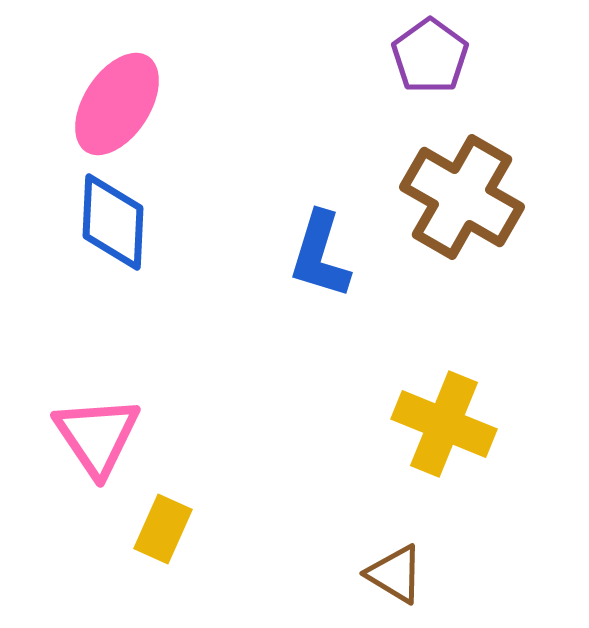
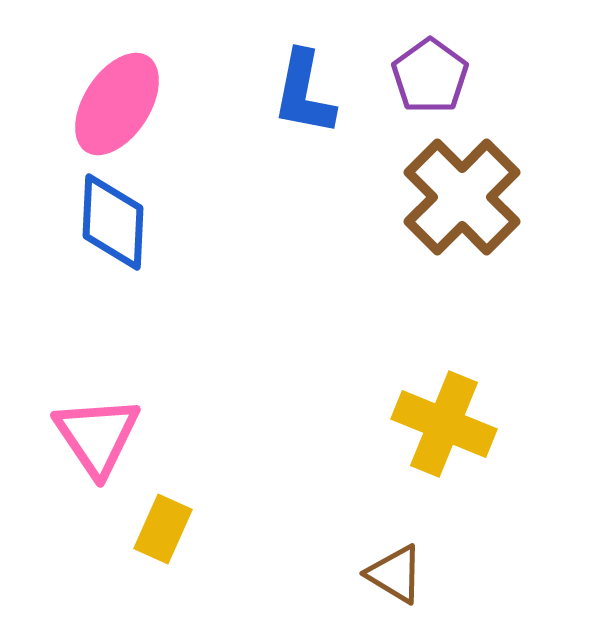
purple pentagon: moved 20 px down
brown cross: rotated 15 degrees clockwise
blue L-shape: moved 16 px left, 162 px up; rotated 6 degrees counterclockwise
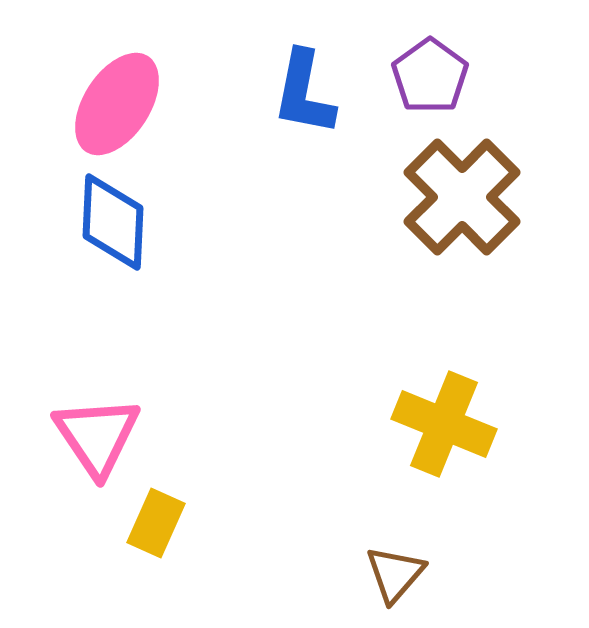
yellow rectangle: moved 7 px left, 6 px up
brown triangle: rotated 40 degrees clockwise
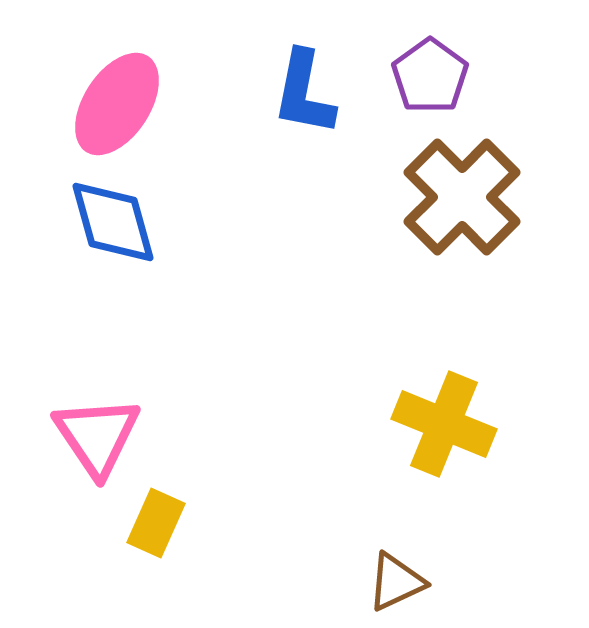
blue diamond: rotated 18 degrees counterclockwise
brown triangle: moved 1 px right, 8 px down; rotated 24 degrees clockwise
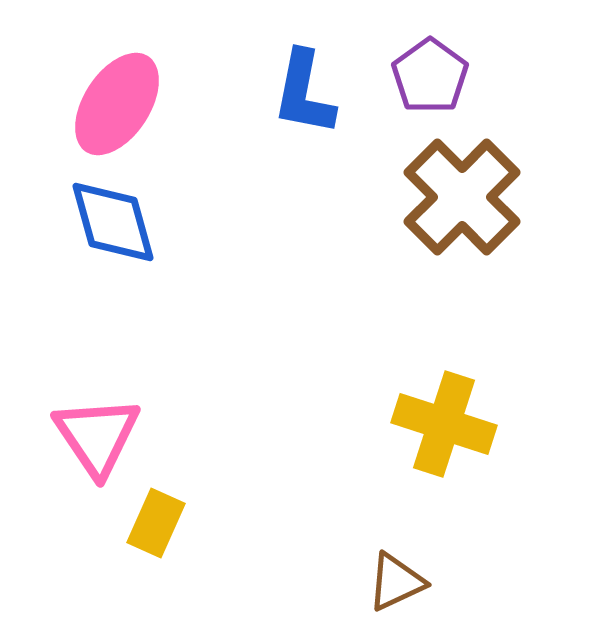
yellow cross: rotated 4 degrees counterclockwise
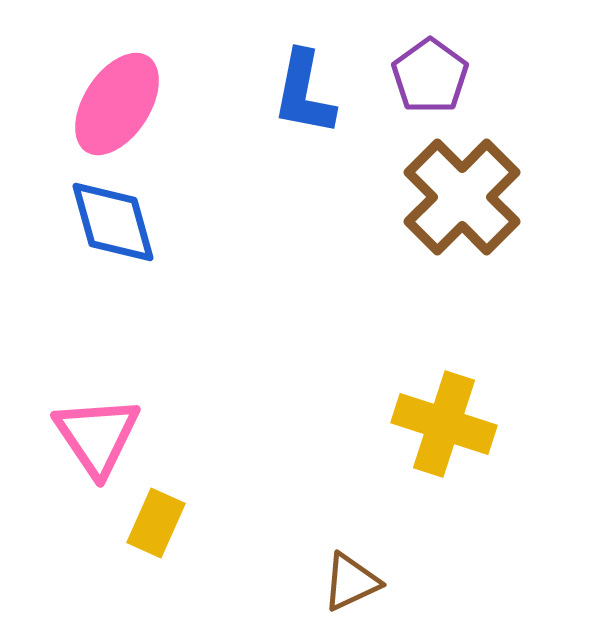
brown triangle: moved 45 px left
